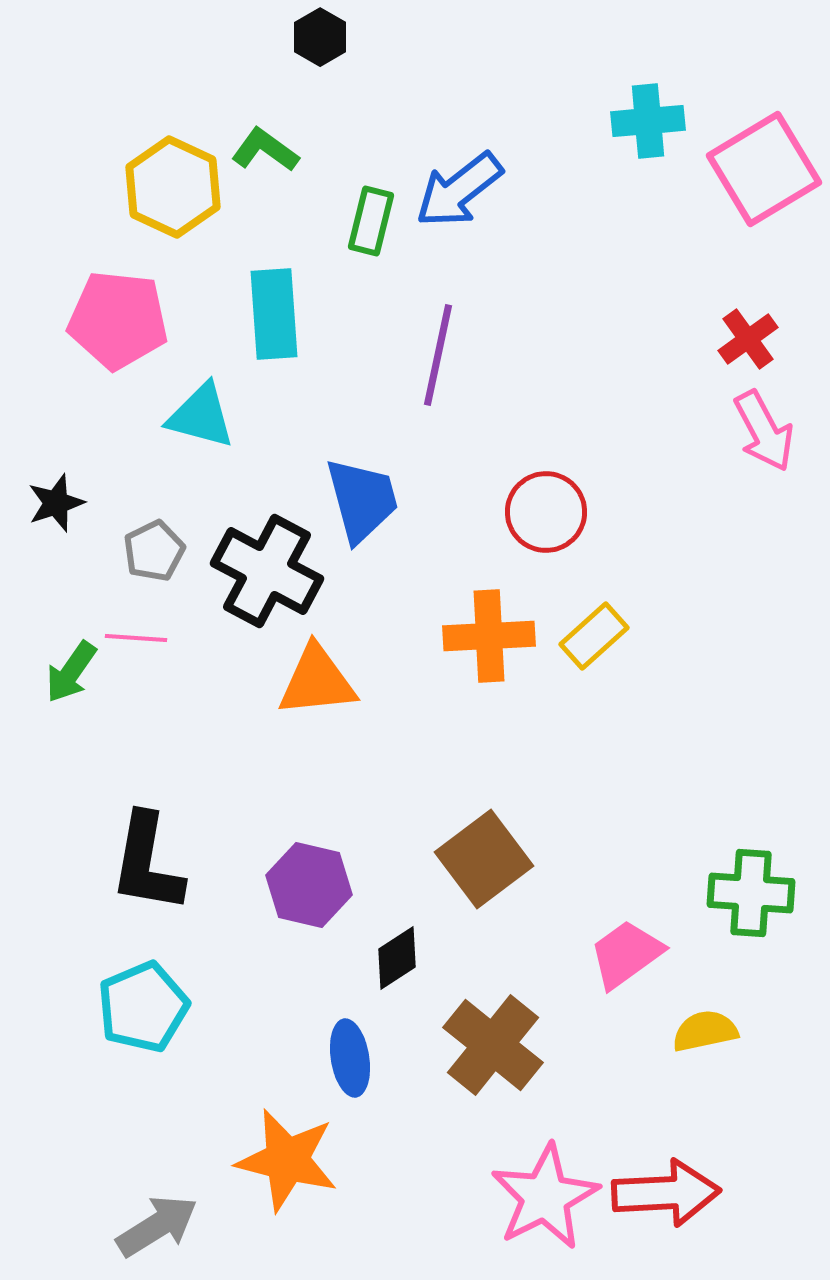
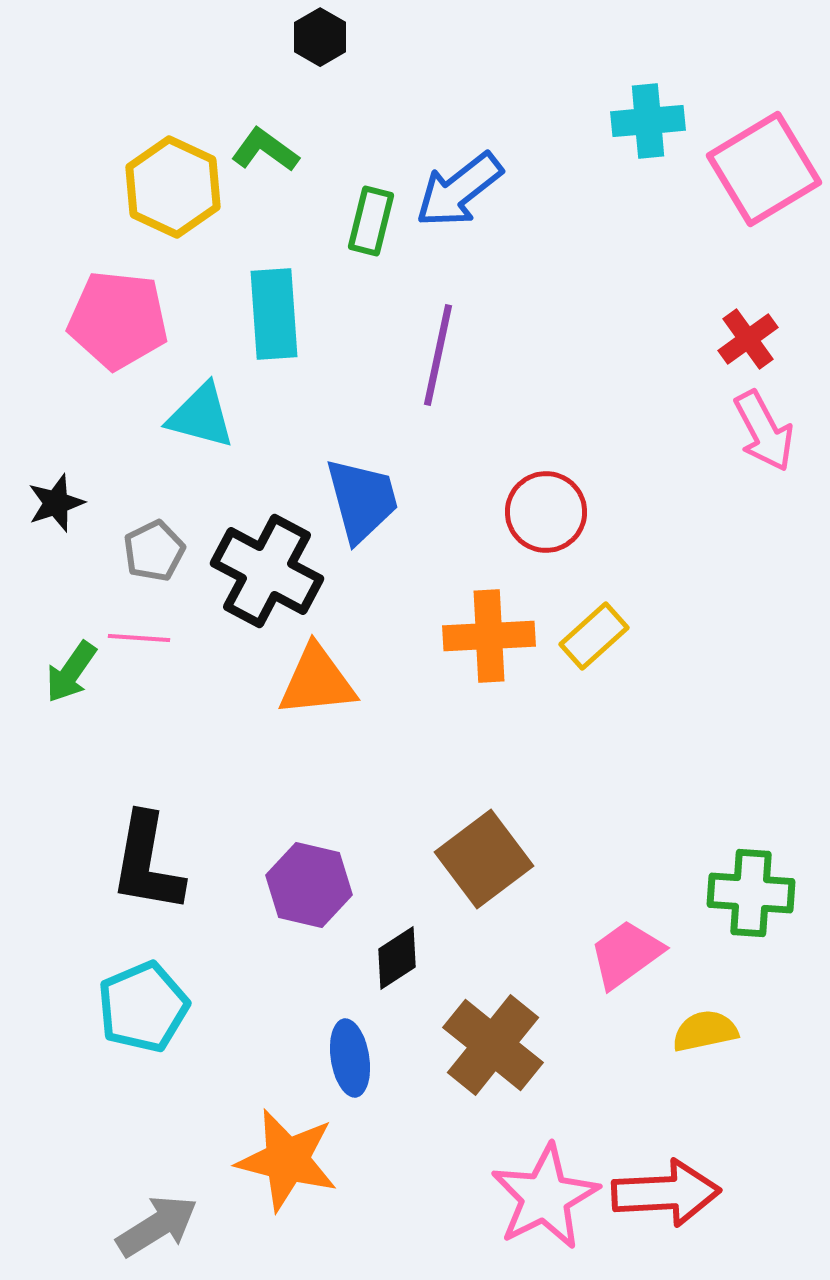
pink line: moved 3 px right
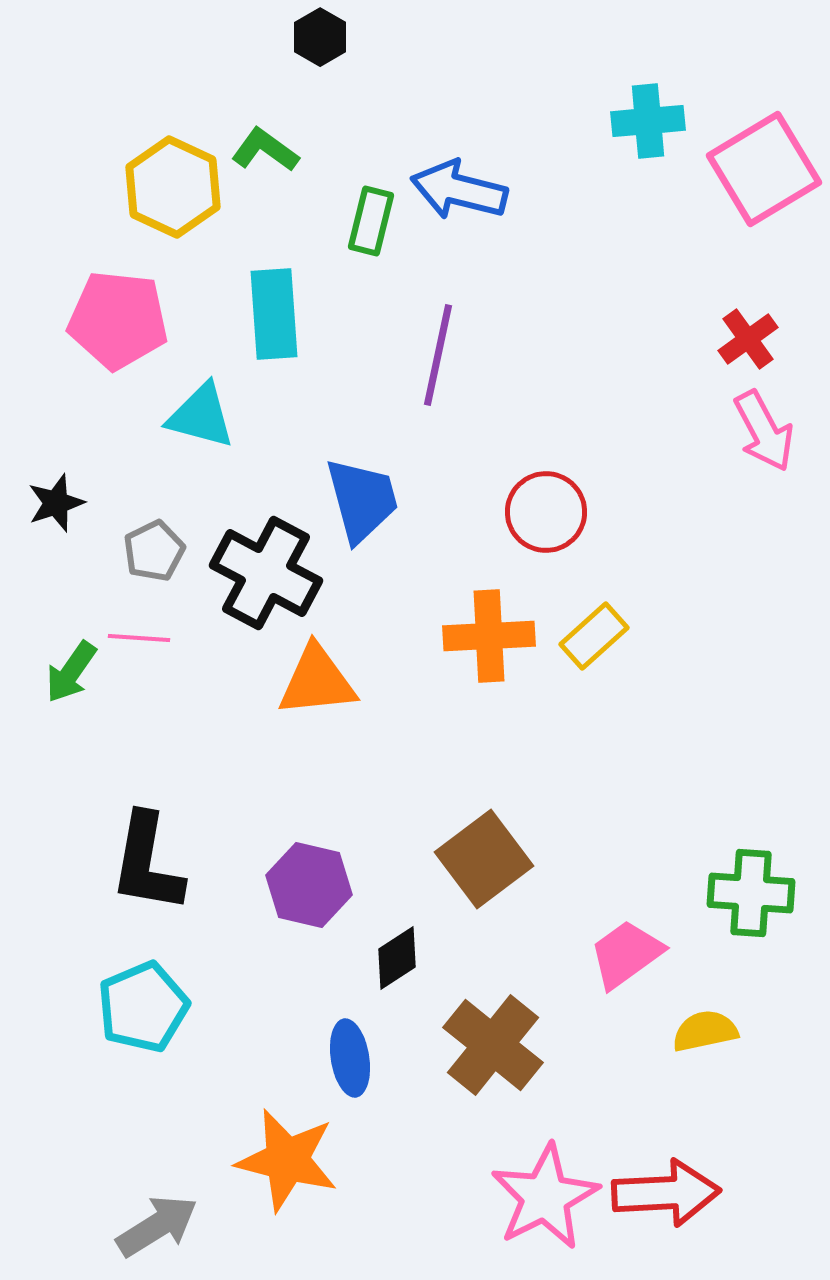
blue arrow: rotated 52 degrees clockwise
black cross: moved 1 px left, 2 px down
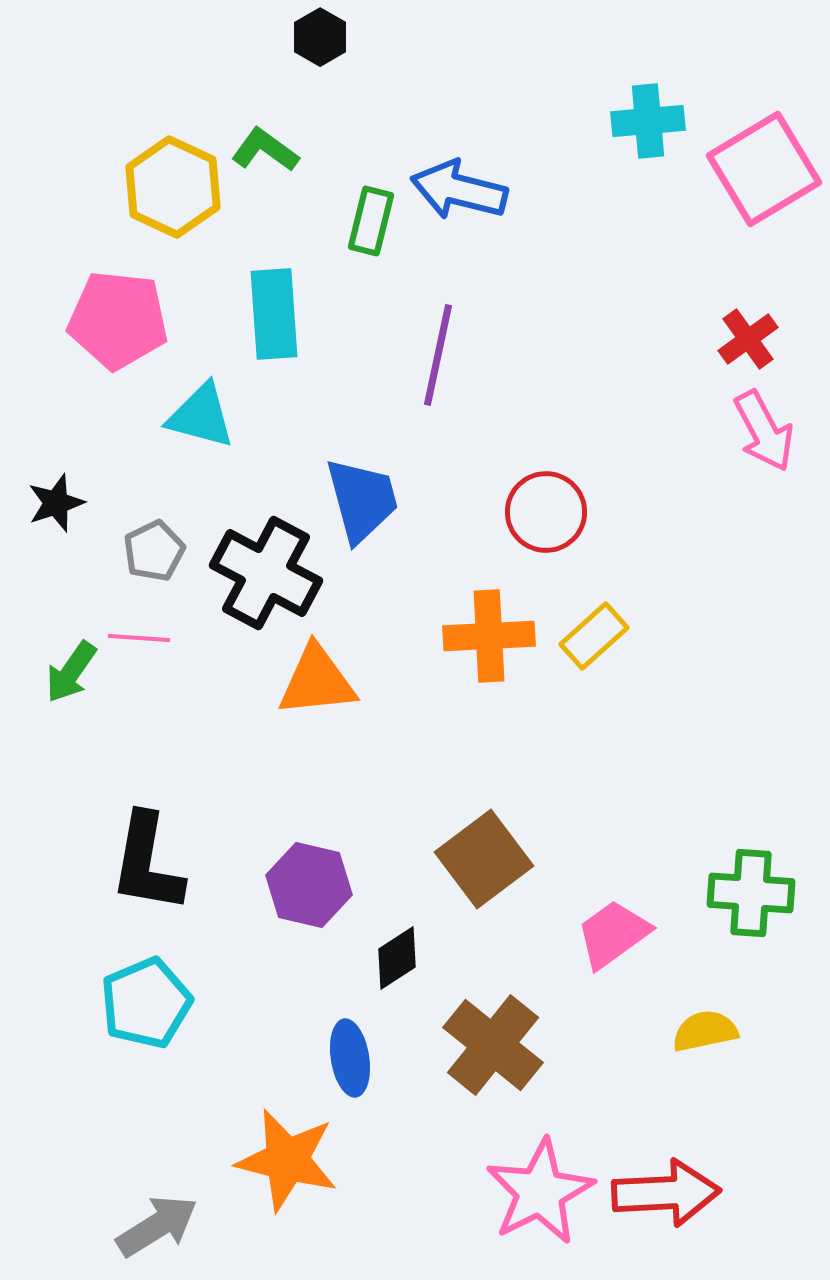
pink trapezoid: moved 13 px left, 20 px up
cyan pentagon: moved 3 px right, 4 px up
pink star: moved 5 px left, 5 px up
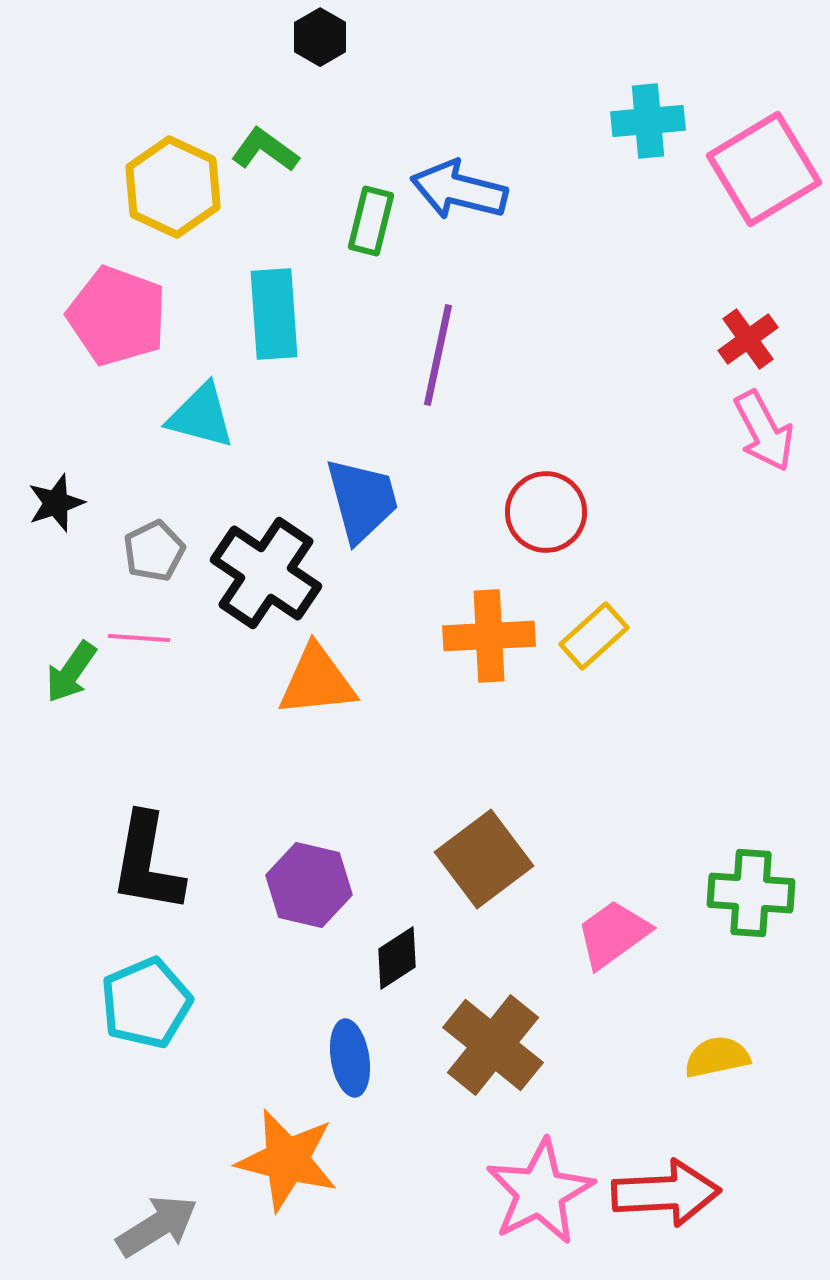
pink pentagon: moved 1 px left, 4 px up; rotated 14 degrees clockwise
black cross: rotated 6 degrees clockwise
yellow semicircle: moved 12 px right, 26 px down
